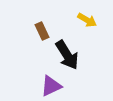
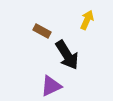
yellow arrow: rotated 96 degrees counterclockwise
brown rectangle: rotated 36 degrees counterclockwise
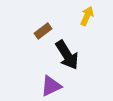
yellow arrow: moved 4 px up
brown rectangle: moved 1 px right; rotated 66 degrees counterclockwise
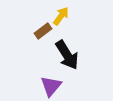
yellow arrow: moved 26 px left; rotated 12 degrees clockwise
purple triangle: rotated 25 degrees counterclockwise
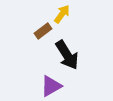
yellow arrow: moved 1 px right, 2 px up
purple triangle: rotated 20 degrees clockwise
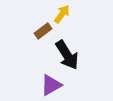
purple triangle: moved 1 px up
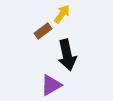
black arrow: rotated 20 degrees clockwise
